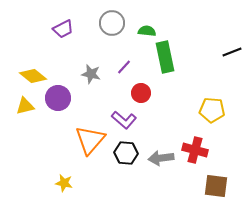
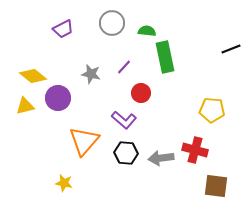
black line: moved 1 px left, 3 px up
orange triangle: moved 6 px left, 1 px down
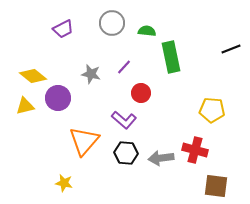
green rectangle: moved 6 px right
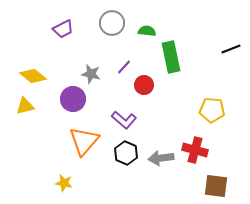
red circle: moved 3 px right, 8 px up
purple circle: moved 15 px right, 1 px down
black hexagon: rotated 20 degrees clockwise
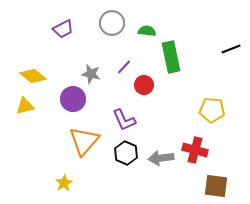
purple L-shape: rotated 25 degrees clockwise
yellow star: rotated 30 degrees clockwise
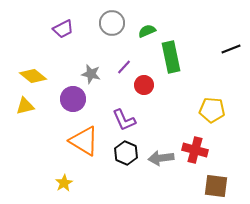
green semicircle: rotated 30 degrees counterclockwise
orange triangle: rotated 40 degrees counterclockwise
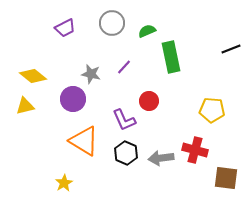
purple trapezoid: moved 2 px right, 1 px up
red circle: moved 5 px right, 16 px down
brown square: moved 10 px right, 8 px up
